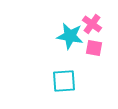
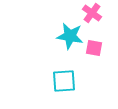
pink cross: moved 11 px up
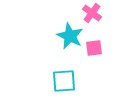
cyan star: rotated 16 degrees clockwise
pink square: rotated 18 degrees counterclockwise
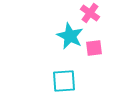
pink cross: moved 2 px left
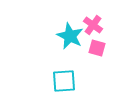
pink cross: moved 3 px right, 12 px down
pink square: moved 3 px right; rotated 24 degrees clockwise
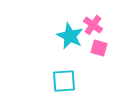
pink square: moved 2 px right
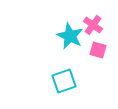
pink square: moved 1 px left, 2 px down
cyan square: rotated 15 degrees counterclockwise
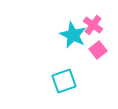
cyan star: moved 3 px right, 1 px up
pink square: rotated 36 degrees clockwise
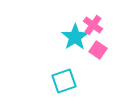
cyan star: moved 2 px right, 2 px down; rotated 12 degrees clockwise
pink square: rotated 18 degrees counterclockwise
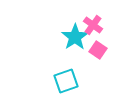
cyan square: moved 2 px right
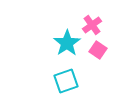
pink cross: moved 1 px left; rotated 18 degrees clockwise
cyan star: moved 8 px left, 6 px down
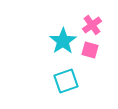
cyan star: moved 4 px left, 2 px up
pink square: moved 8 px left; rotated 18 degrees counterclockwise
